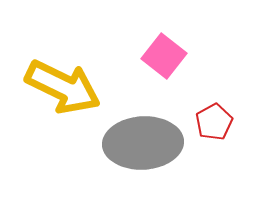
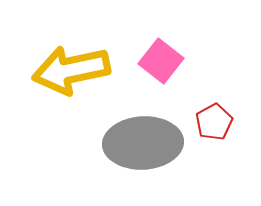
pink square: moved 3 px left, 5 px down
yellow arrow: moved 8 px right, 17 px up; rotated 142 degrees clockwise
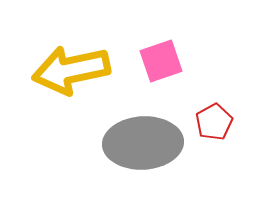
pink square: rotated 33 degrees clockwise
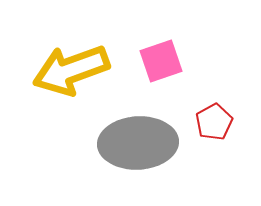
yellow arrow: rotated 8 degrees counterclockwise
gray ellipse: moved 5 px left
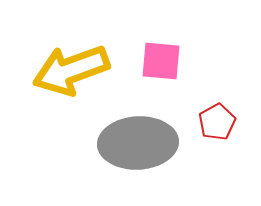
pink square: rotated 24 degrees clockwise
red pentagon: moved 3 px right
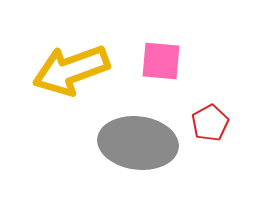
red pentagon: moved 7 px left, 1 px down
gray ellipse: rotated 10 degrees clockwise
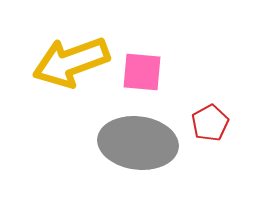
pink square: moved 19 px left, 11 px down
yellow arrow: moved 8 px up
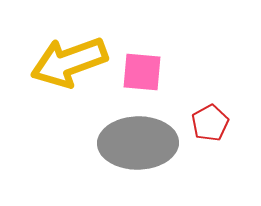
yellow arrow: moved 2 px left
gray ellipse: rotated 8 degrees counterclockwise
